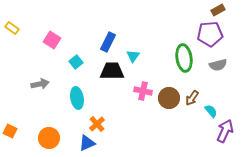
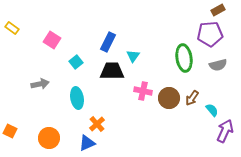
cyan semicircle: moved 1 px right, 1 px up
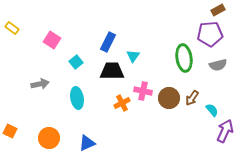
orange cross: moved 25 px right, 21 px up; rotated 14 degrees clockwise
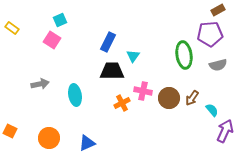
green ellipse: moved 3 px up
cyan square: moved 16 px left, 42 px up; rotated 16 degrees clockwise
cyan ellipse: moved 2 px left, 3 px up
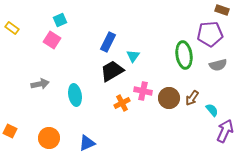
brown rectangle: moved 4 px right; rotated 48 degrees clockwise
black trapezoid: rotated 30 degrees counterclockwise
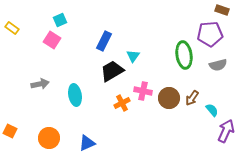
blue rectangle: moved 4 px left, 1 px up
purple arrow: moved 1 px right
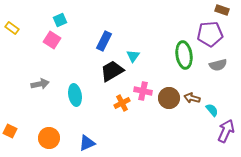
brown arrow: rotated 70 degrees clockwise
